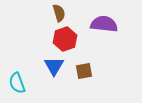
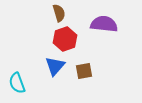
blue triangle: moved 1 px right; rotated 10 degrees clockwise
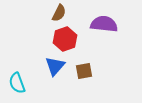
brown semicircle: rotated 42 degrees clockwise
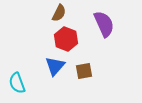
purple semicircle: rotated 60 degrees clockwise
red hexagon: moved 1 px right; rotated 20 degrees counterclockwise
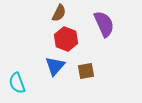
brown square: moved 2 px right
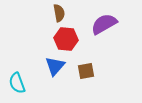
brown semicircle: rotated 36 degrees counterclockwise
purple semicircle: rotated 96 degrees counterclockwise
red hexagon: rotated 15 degrees counterclockwise
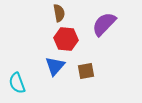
purple semicircle: rotated 16 degrees counterclockwise
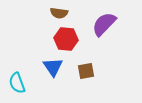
brown semicircle: rotated 108 degrees clockwise
blue triangle: moved 2 px left, 1 px down; rotated 15 degrees counterclockwise
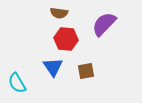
cyan semicircle: rotated 10 degrees counterclockwise
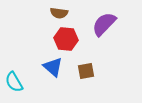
blue triangle: rotated 15 degrees counterclockwise
cyan semicircle: moved 3 px left, 1 px up
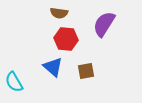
purple semicircle: rotated 12 degrees counterclockwise
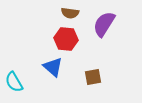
brown semicircle: moved 11 px right
brown square: moved 7 px right, 6 px down
